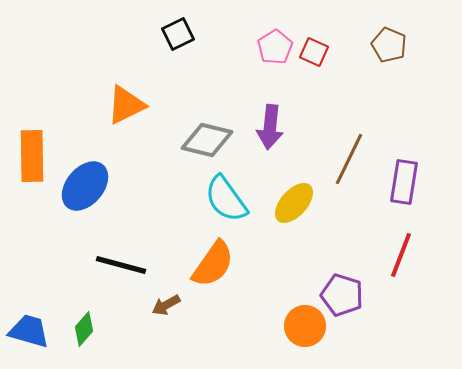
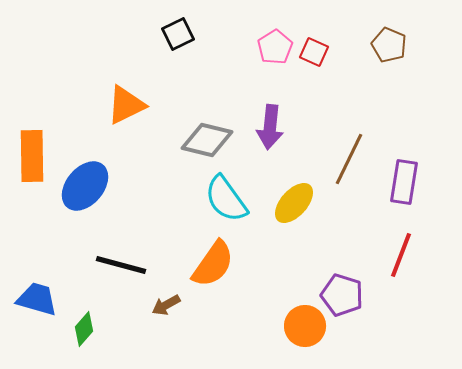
blue trapezoid: moved 8 px right, 32 px up
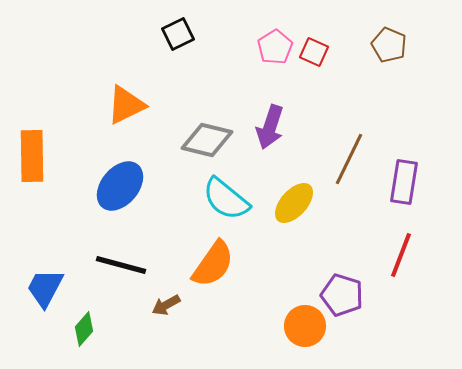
purple arrow: rotated 12 degrees clockwise
blue ellipse: moved 35 px right
cyan semicircle: rotated 15 degrees counterclockwise
blue trapezoid: moved 8 px right, 11 px up; rotated 78 degrees counterclockwise
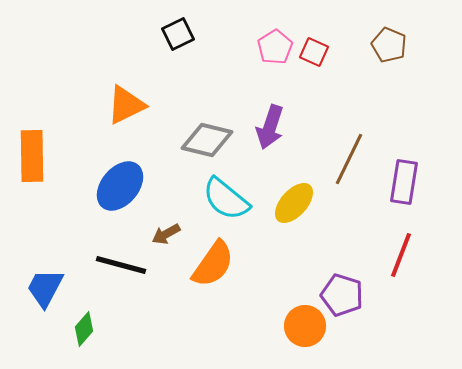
brown arrow: moved 71 px up
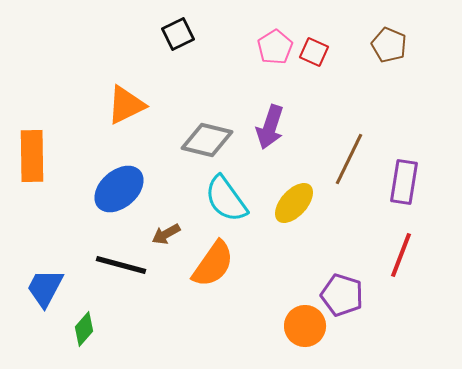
blue ellipse: moved 1 px left, 3 px down; rotated 9 degrees clockwise
cyan semicircle: rotated 15 degrees clockwise
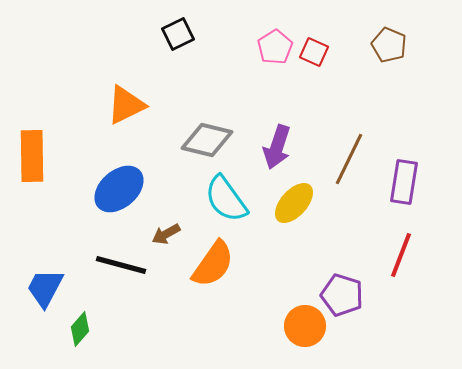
purple arrow: moved 7 px right, 20 px down
green diamond: moved 4 px left
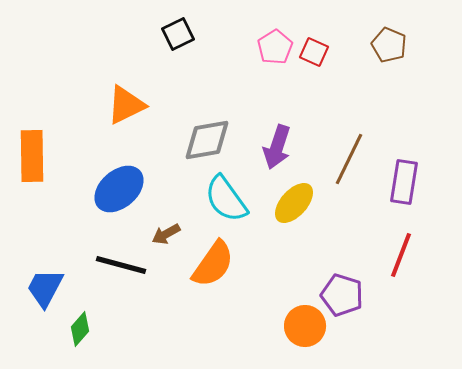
gray diamond: rotated 24 degrees counterclockwise
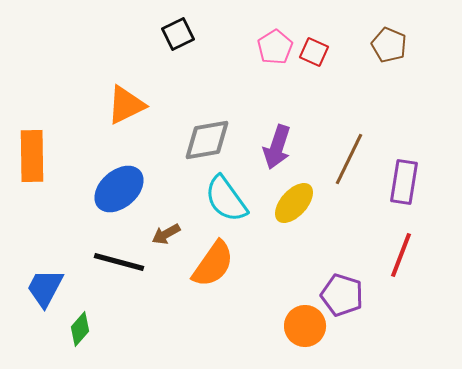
black line: moved 2 px left, 3 px up
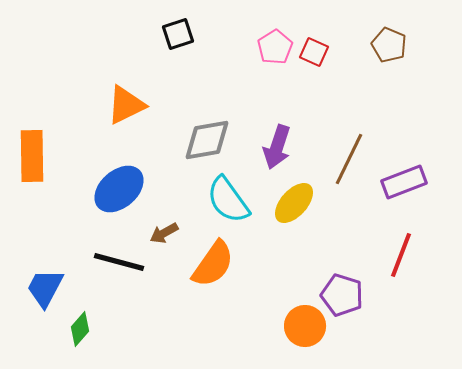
black square: rotated 8 degrees clockwise
purple rectangle: rotated 60 degrees clockwise
cyan semicircle: moved 2 px right, 1 px down
brown arrow: moved 2 px left, 1 px up
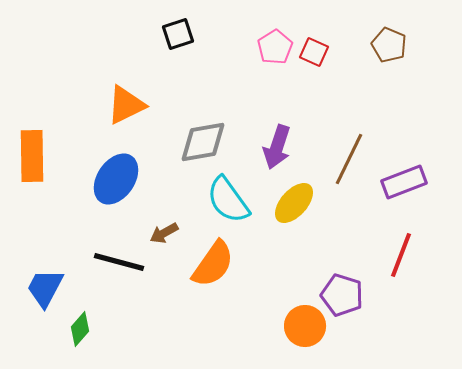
gray diamond: moved 4 px left, 2 px down
blue ellipse: moved 3 px left, 10 px up; rotated 15 degrees counterclockwise
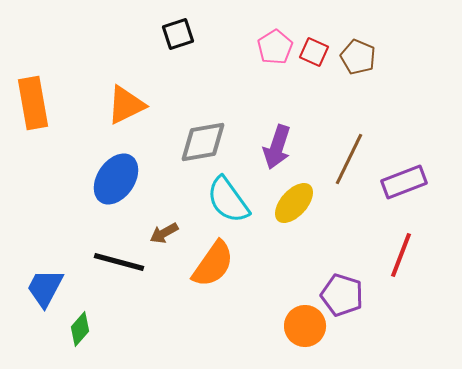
brown pentagon: moved 31 px left, 12 px down
orange rectangle: moved 1 px right, 53 px up; rotated 9 degrees counterclockwise
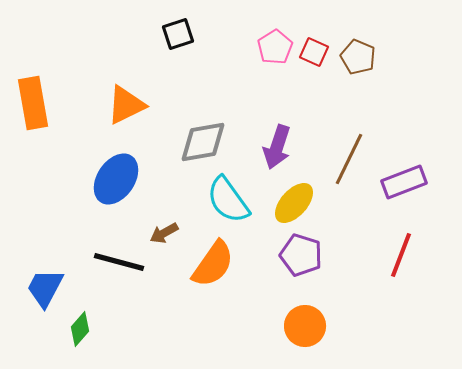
purple pentagon: moved 41 px left, 40 px up
